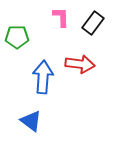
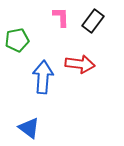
black rectangle: moved 2 px up
green pentagon: moved 3 px down; rotated 10 degrees counterclockwise
blue triangle: moved 2 px left, 7 px down
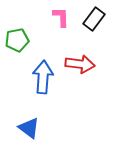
black rectangle: moved 1 px right, 2 px up
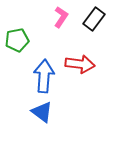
pink L-shape: rotated 35 degrees clockwise
blue arrow: moved 1 px right, 1 px up
blue triangle: moved 13 px right, 16 px up
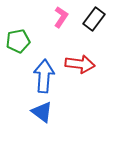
green pentagon: moved 1 px right, 1 px down
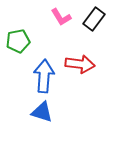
pink L-shape: rotated 115 degrees clockwise
blue triangle: rotated 20 degrees counterclockwise
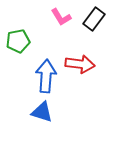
blue arrow: moved 2 px right
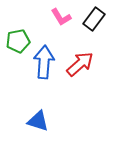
red arrow: rotated 48 degrees counterclockwise
blue arrow: moved 2 px left, 14 px up
blue triangle: moved 4 px left, 9 px down
